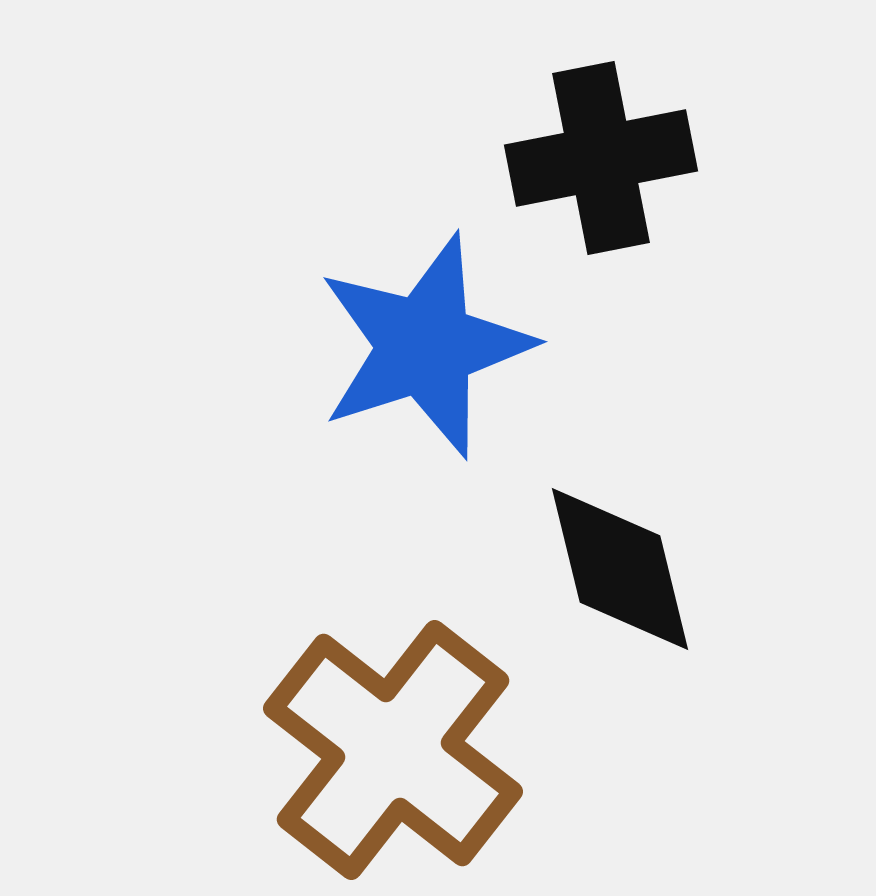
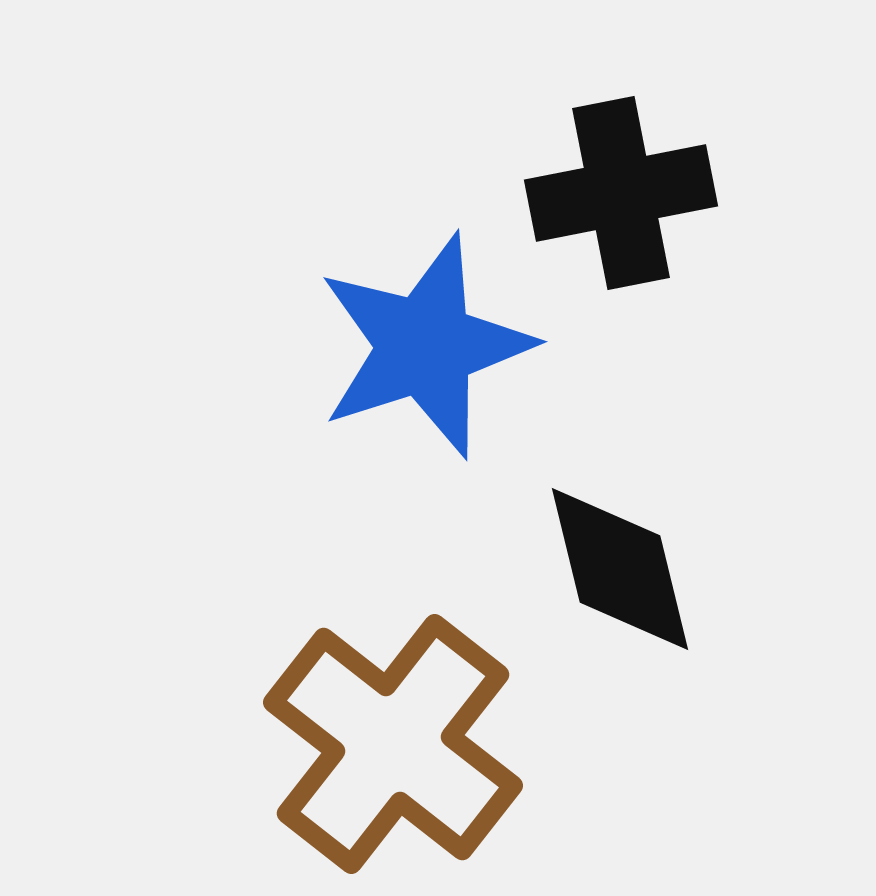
black cross: moved 20 px right, 35 px down
brown cross: moved 6 px up
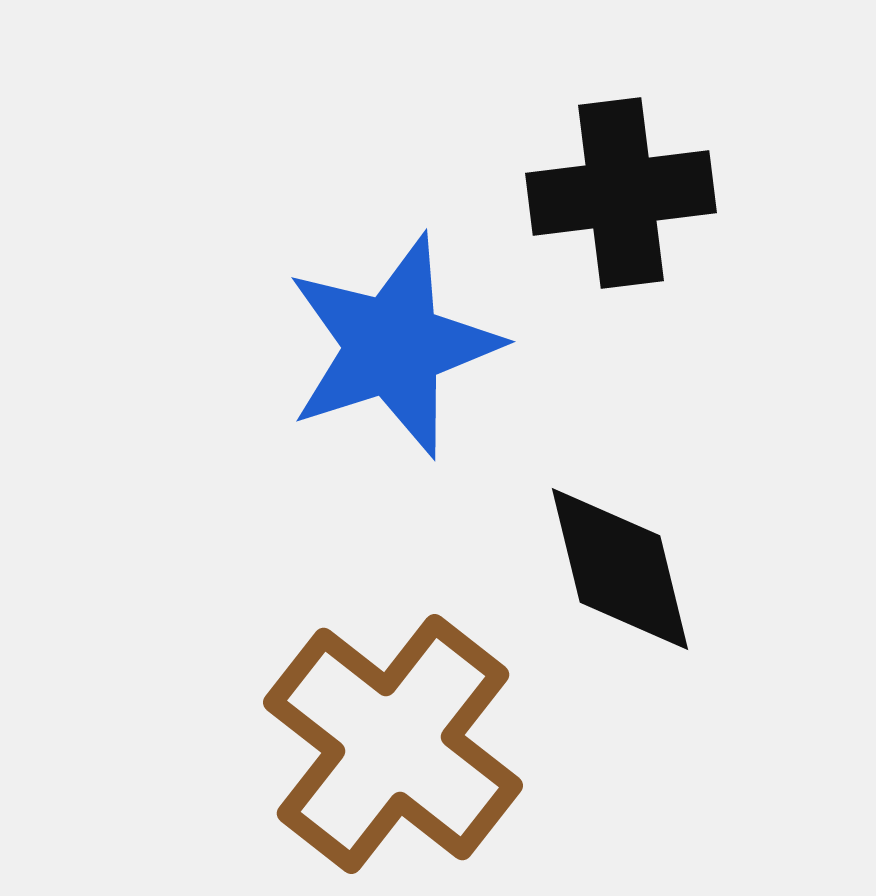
black cross: rotated 4 degrees clockwise
blue star: moved 32 px left
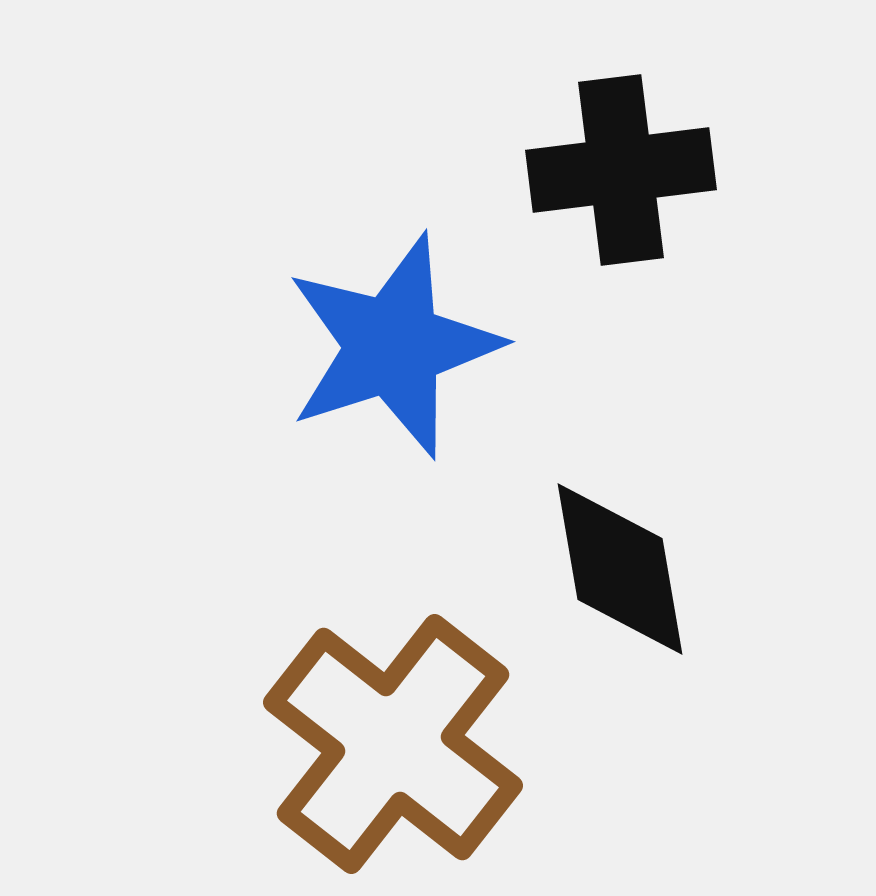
black cross: moved 23 px up
black diamond: rotated 4 degrees clockwise
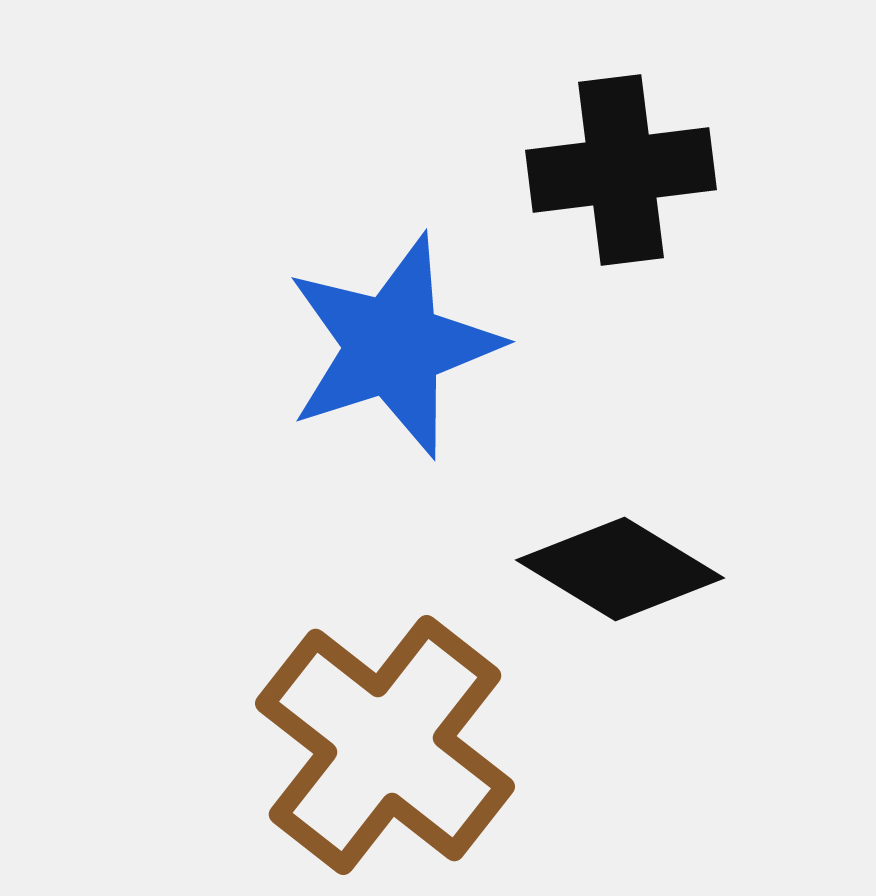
black diamond: rotated 49 degrees counterclockwise
brown cross: moved 8 px left, 1 px down
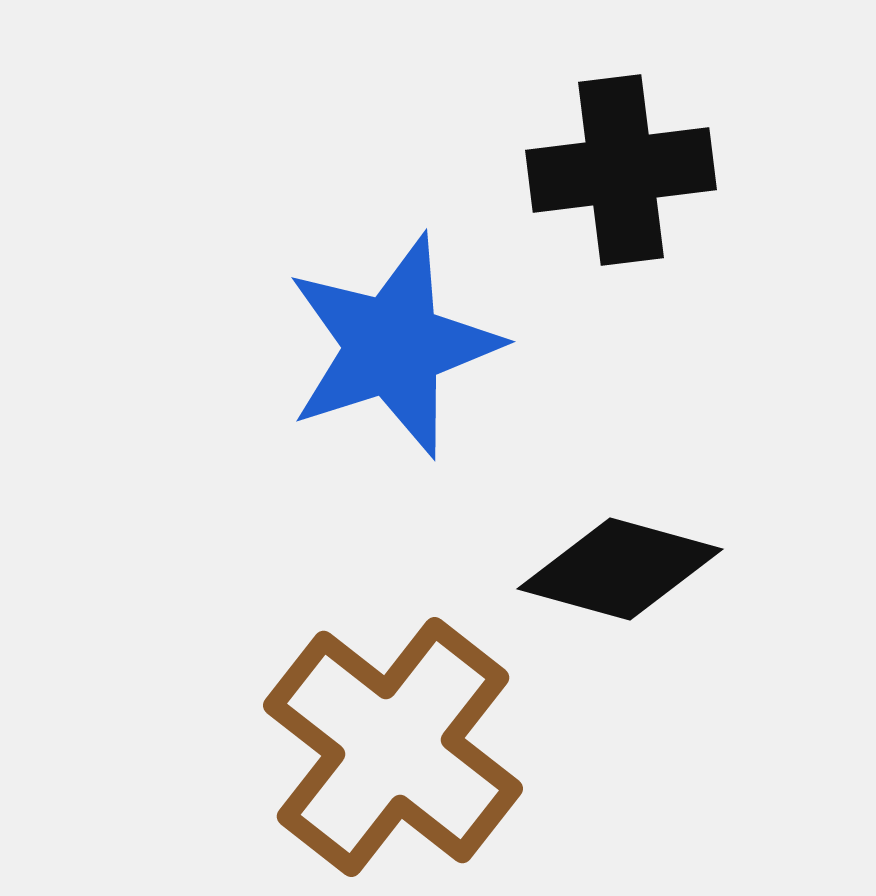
black diamond: rotated 16 degrees counterclockwise
brown cross: moved 8 px right, 2 px down
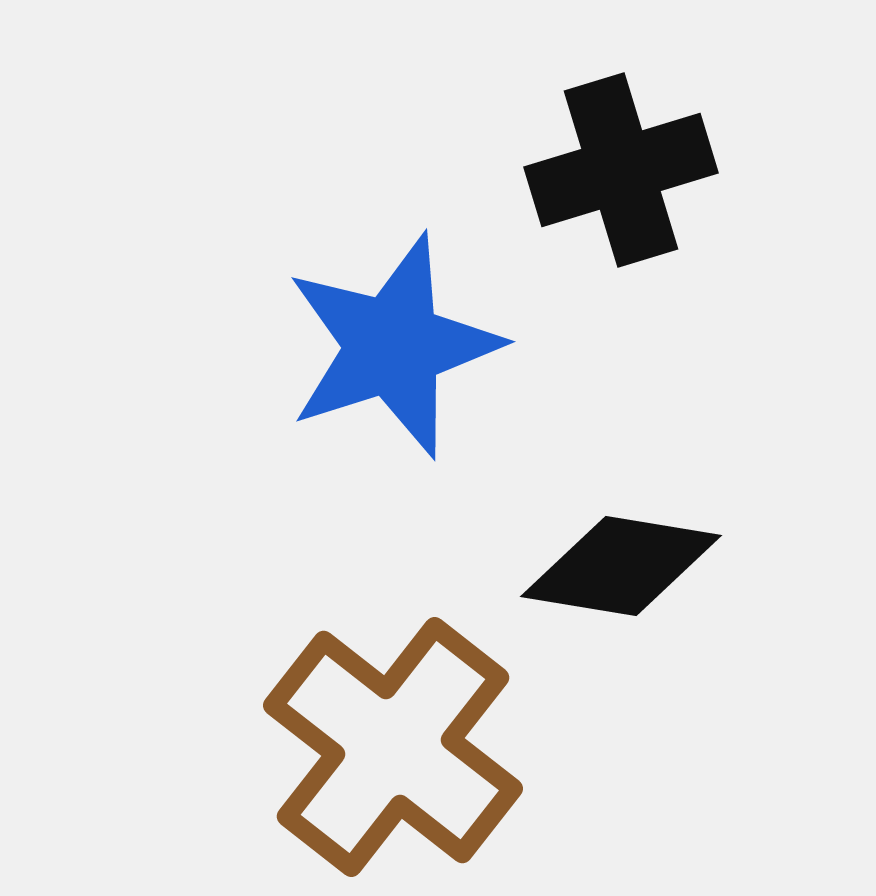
black cross: rotated 10 degrees counterclockwise
black diamond: moved 1 px right, 3 px up; rotated 6 degrees counterclockwise
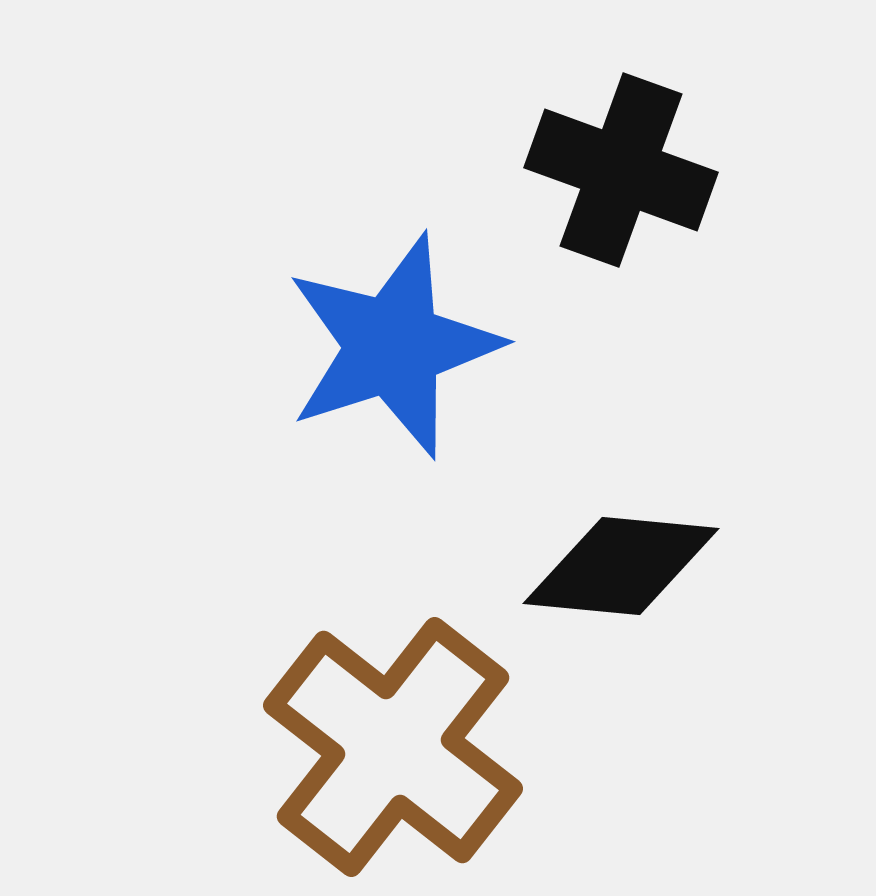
black cross: rotated 37 degrees clockwise
black diamond: rotated 4 degrees counterclockwise
